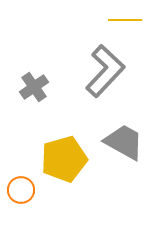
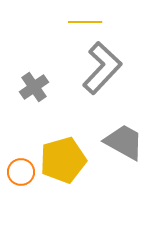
yellow line: moved 40 px left, 2 px down
gray L-shape: moved 3 px left, 3 px up
yellow pentagon: moved 1 px left, 1 px down
orange circle: moved 18 px up
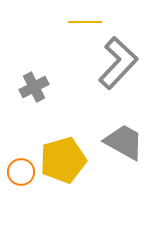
gray L-shape: moved 16 px right, 5 px up
gray cross: rotated 8 degrees clockwise
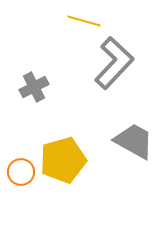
yellow line: moved 1 px left, 1 px up; rotated 16 degrees clockwise
gray L-shape: moved 4 px left
gray trapezoid: moved 10 px right, 1 px up
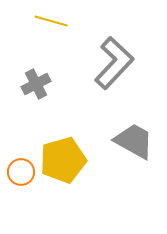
yellow line: moved 33 px left
gray cross: moved 2 px right, 3 px up
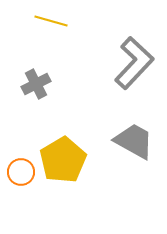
gray L-shape: moved 20 px right
yellow pentagon: rotated 15 degrees counterclockwise
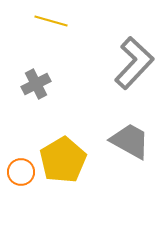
gray trapezoid: moved 4 px left
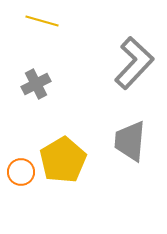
yellow line: moved 9 px left
gray trapezoid: rotated 114 degrees counterclockwise
